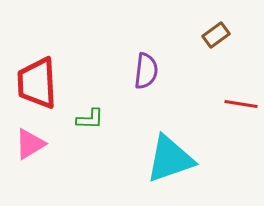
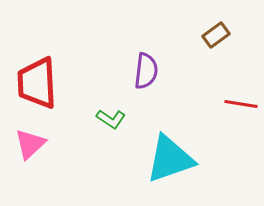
green L-shape: moved 21 px right; rotated 32 degrees clockwise
pink triangle: rotated 12 degrees counterclockwise
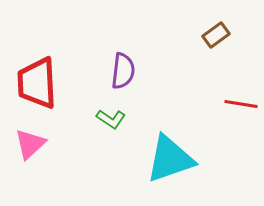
purple semicircle: moved 23 px left
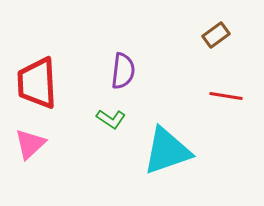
red line: moved 15 px left, 8 px up
cyan triangle: moved 3 px left, 8 px up
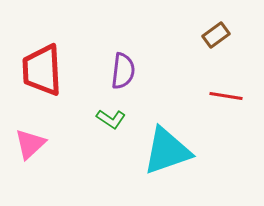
red trapezoid: moved 5 px right, 13 px up
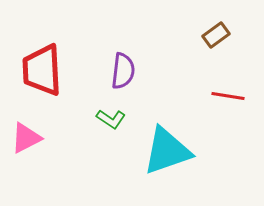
red line: moved 2 px right
pink triangle: moved 4 px left, 6 px up; rotated 16 degrees clockwise
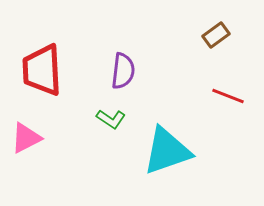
red line: rotated 12 degrees clockwise
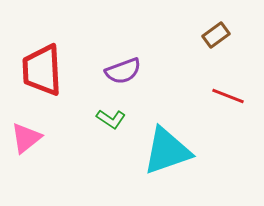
purple semicircle: rotated 63 degrees clockwise
pink triangle: rotated 12 degrees counterclockwise
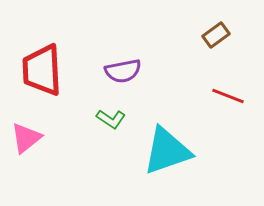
purple semicircle: rotated 9 degrees clockwise
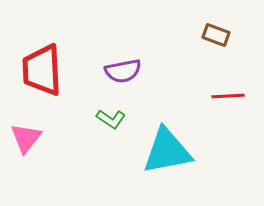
brown rectangle: rotated 56 degrees clockwise
red line: rotated 24 degrees counterclockwise
pink triangle: rotated 12 degrees counterclockwise
cyan triangle: rotated 8 degrees clockwise
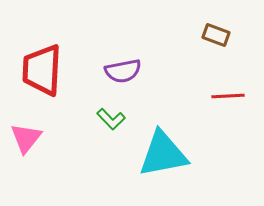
red trapezoid: rotated 6 degrees clockwise
green L-shape: rotated 12 degrees clockwise
cyan triangle: moved 4 px left, 3 px down
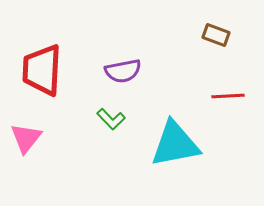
cyan triangle: moved 12 px right, 10 px up
